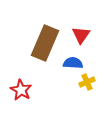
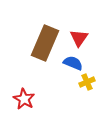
red triangle: moved 2 px left, 3 px down
blue semicircle: rotated 18 degrees clockwise
red star: moved 3 px right, 9 px down
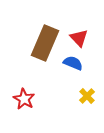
red triangle: rotated 18 degrees counterclockwise
yellow cross: moved 14 px down; rotated 21 degrees counterclockwise
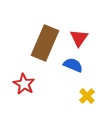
red triangle: rotated 18 degrees clockwise
blue semicircle: moved 2 px down
red star: moved 15 px up
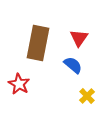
brown rectangle: moved 7 px left; rotated 12 degrees counterclockwise
blue semicircle: rotated 18 degrees clockwise
red star: moved 5 px left
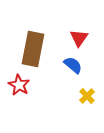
brown rectangle: moved 5 px left, 6 px down
red star: moved 1 px down
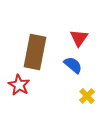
brown rectangle: moved 2 px right, 3 px down
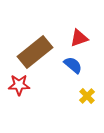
red triangle: rotated 36 degrees clockwise
brown rectangle: rotated 40 degrees clockwise
red star: rotated 30 degrees counterclockwise
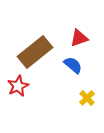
red star: moved 1 px left, 1 px down; rotated 25 degrees counterclockwise
yellow cross: moved 2 px down
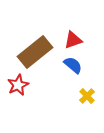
red triangle: moved 6 px left, 2 px down
red star: moved 1 px up
yellow cross: moved 2 px up
